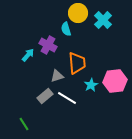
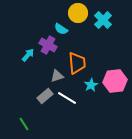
cyan semicircle: moved 5 px left; rotated 40 degrees counterclockwise
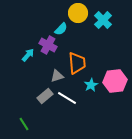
cyan semicircle: rotated 80 degrees counterclockwise
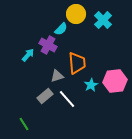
yellow circle: moved 2 px left, 1 px down
white line: moved 1 px down; rotated 18 degrees clockwise
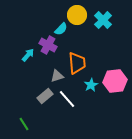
yellow circle: moved 1 px right, 1 px down
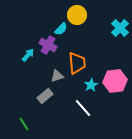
cyan cross: moved 17 px right, 8 px down
white line: moved 16 px right, 9 px down
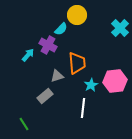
white line: rotated 48 degrees clockwise
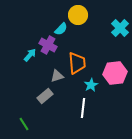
yellow circle: moved 1 px right
cyan arrow: moved 2 px right
pink hexagon: moved 8 px up
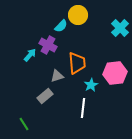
cyan semicircle: moved 3 px up
